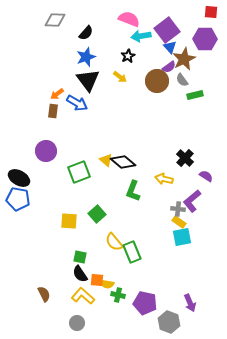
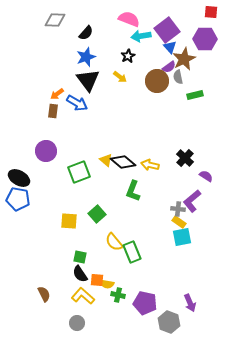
gray semicircle at (182, 80): moved 4 px left, 3 px up; rotated 24 degrees clockwise
yellow arrow at (164, 179): moved 14 px left, 14 px up
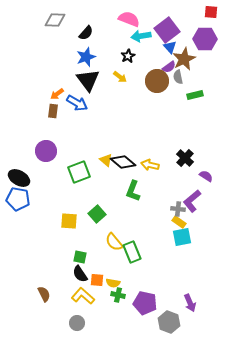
yellow semicircle at (107, 284): moved 6 px right, 1 px up
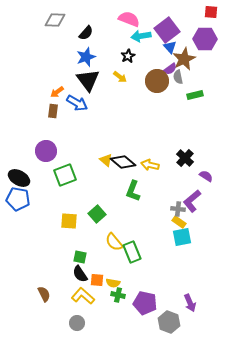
purple semicircle at (169, 67): moved 1 px right, 2 px down
orange arrow at (57, 94): moved 2 px up
green square at (79, 172): moved 14 px left, 3 px down
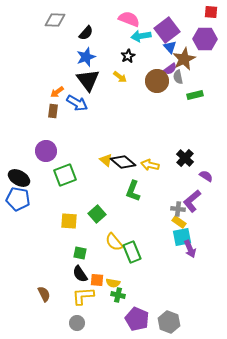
green square at (80, 257): moved 4 px up
yellow L-shape at (83, 296): rotated 45 degrees counterclockwise
purple pentagon at (145, 303): moved 8 px left, 16 px down; rotated 10 degrees clockwise
purple arrow at (190, 303): moved 54 px up
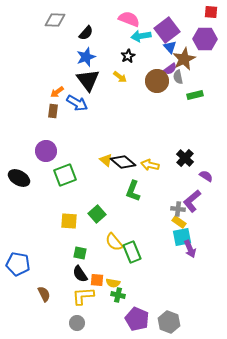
blue pentagon at (18, 199): moved 65 px down
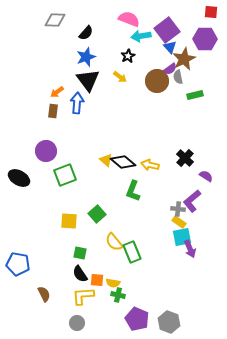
blue arrow at (77, 103): rotated 115 degrees counterclockwise
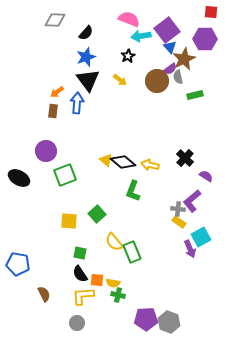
yellow arrow at (120, 77): moved 3 px down
cyan square at (182, 237): moved 19 px right; rotated 18 degrees counterclockwise
purple pentagon at (137, 319): moved 9 px right; rotated 25 degrees counterclockwise
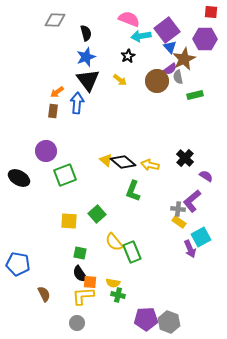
black semicircle at (86, 33): rotated 56 degrees counterclockwise
orange square at (97, 280): moved 7 px left, 2 px down
